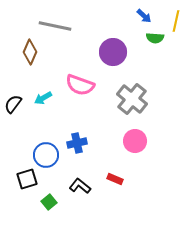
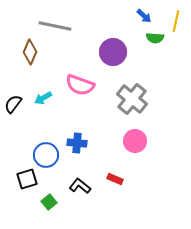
blue cross: rotated 18 degrees clockwise
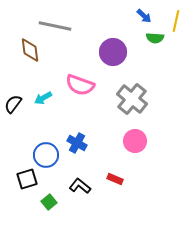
brown diamond: moved 2 px up; rotated 30 degrees counterclockwise
blue cross: rotated 24 degrees clockwise
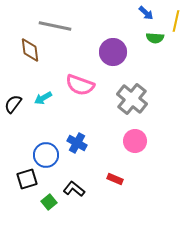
blue arrow: moved 2 px right, 3 px up
black L-shape: moved 6 px left, 3 px down
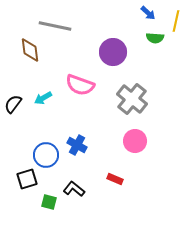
blue arrow: moved 2 px right
blue cross: moved 2 px down
green square: rotated 35 degrees counterclockwise
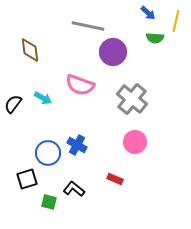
gray line: moved 33 px right
cyan arrow: rotated 120 degrees counterclockwise
pink circle: moved 1 px down
blue circle: moved 2 px right, 2 px up
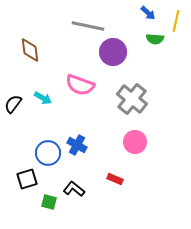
green semicircle: moved 1 px down
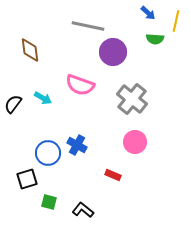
red rectangle: moved 2 px left, 4 px up
black L-shape: moved 9 px right, 21 px down
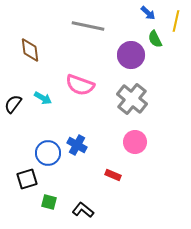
green semicircle: rotated 60 degrees clockwise
purple circle: moved 18 px right, 3 px down
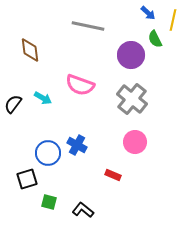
yellow line: moved 3 px left, 1 px up
